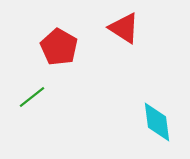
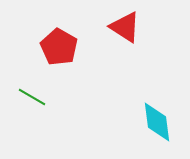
red triangle: moved 1 px right, 1 px up
green line: rotated 68 degrees clockwise
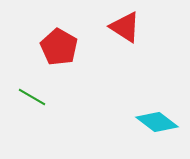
cyan diamond: rotated 45 degrees counterclockwise
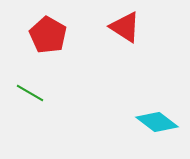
red pentagon: moved 11 px left, 12 px up
green line: moved 2 px left, 4 px up
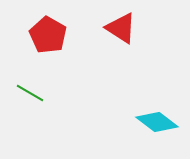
red triangle: moved 4 px left, 1 px down
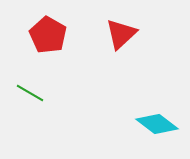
red triangle: moved 6 px down; rotated 44 degrees clockwise
cyan diamond: moved 2 px down
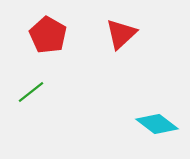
green line: moved 1 px right, 1 px up; rotated 68 degrees counterclockwise
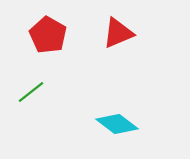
red triangle: moved 3 px left, 1 px up; rotated 20 degrees clockwise
cyan diamond: moved 40 px left
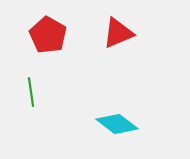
green line: rotated 60 degrees counterclockwise
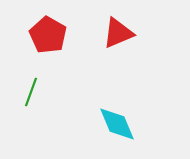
green line: rotated 28 degrees clockwise
cyan diamond: rotated 30 degrees clockwise
